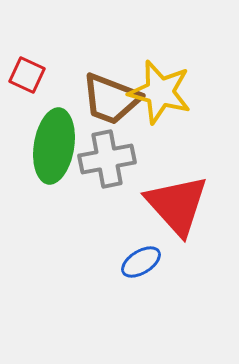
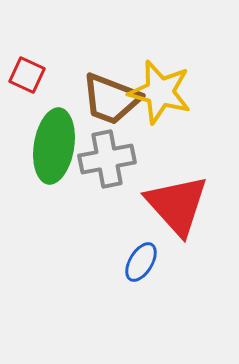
blue ellipse: rotated 27 degrees counterclockwise
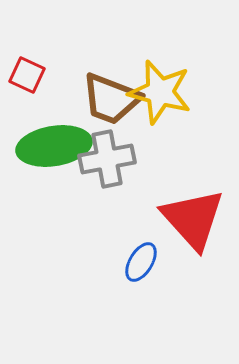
green ellipse: rotated 72 degrees clockwise
red triangle: moved 16 px right, 14 px down
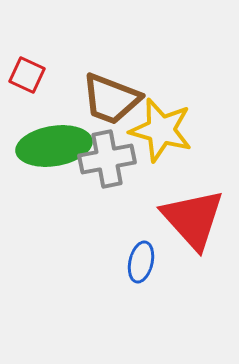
yellow star: moved 1 px right, 38 px down
blue ellipse: rotated 18 degrees counterclockwise
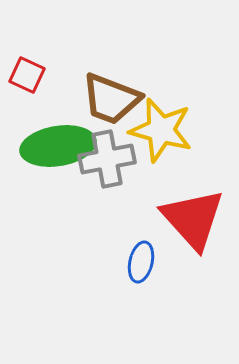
green ellipse: moved 4 px right
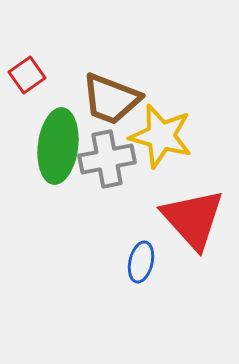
red square: rotated 30 degrees clockwise
yellow star: moved 6 px down
green ellipse: rotated 74 degrees counterclockwise
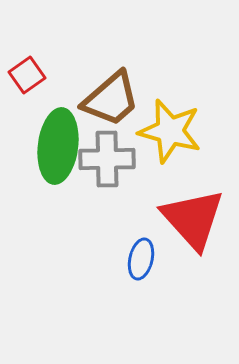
brown trapezoid: rotated 62 degrees counterclockwise
yellow star: moved 9 px right, 5 px up
gray cross: rotated 10 degrees clockwise
blue ellipse: moved 3 px up
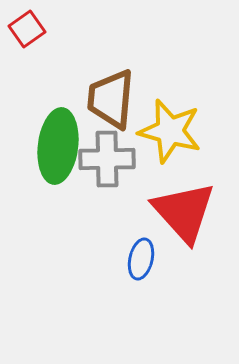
red square: moved 46 px up
brown trapezoid: rotated 136 degrees clockwise
red triangle: moved 9 px left, 7 px up
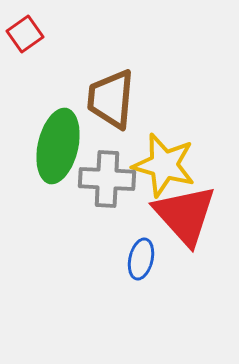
red square: moved 2 px left, 5 px down
yellow star: moved 6 px left, 34 px down
green ellipse: rotated 6 degrees clockwise
gray cross: moved 20 px down; rotated 4 degrees clockwise
red triangle: moved 1 px right, 3 px down
